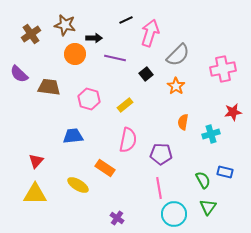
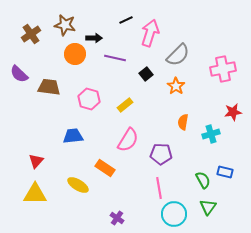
pink semicircle: rotated 20 degrees clockwise
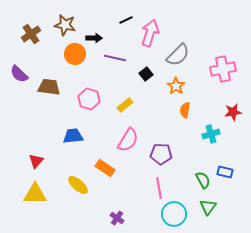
orange semicircle: moved 2 px right, 12 px up
yellow ellipse: rotated 10 degrees clockwise
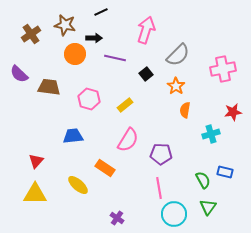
black line: moved 25 px left, 8 px up
pink arrow: moved 4 px left, 3 px up
